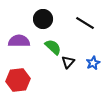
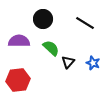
green semicircle: moved 2 px left, 1 px down
blue star: rotated 24 degrees counterclockwise
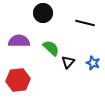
black circle: moved 6 px up
black line: rotated 18 degrees counterclockwise
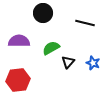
green semicircle: rotated 72 degrees counterclockwise
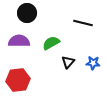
black circle: moved 16 px left
black line: moved 2 px left
green semicircle: moved 5 px up
blue star: rotated 16 degrees counterclockwise
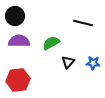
black circle: moved 12 px left, 3 px down
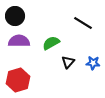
black line: rotated 18 degrees clockwise
red hexagon: rotated 10 degrees counterclockwise
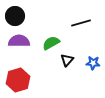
black line: moved 2 px left; rotated 48 degrees counterclockwise
black triangle: moved 1 px left, 2 px up
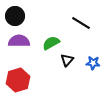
black line: rotated 48 degrees clockwise
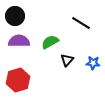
green semicircle: moved 1 px left, 1 px up
